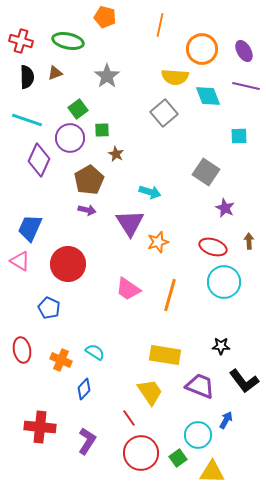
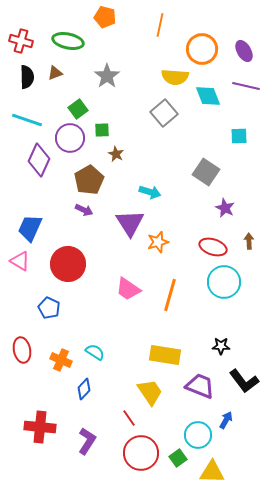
purple arrow at (87, 210): moved 3 px left; rotated 12 degrees clockwise
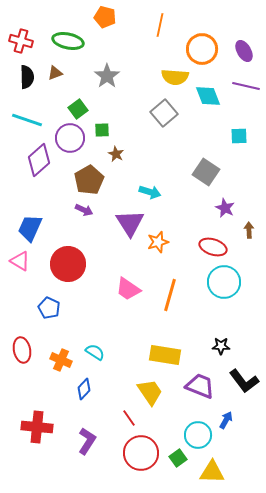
purple diamond at (39, 160): rotated 24 degrees clockwise
brown arrow at (249, 241): moved 11 px up
red cross at (40, 427): moved 3 px left
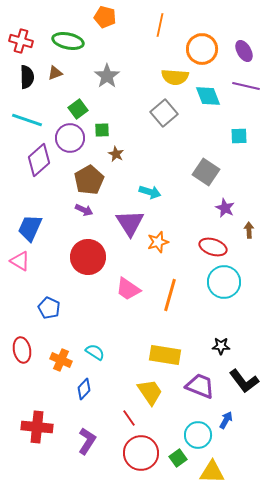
red circle at (68, 264): moved 20 px right, 7 px up
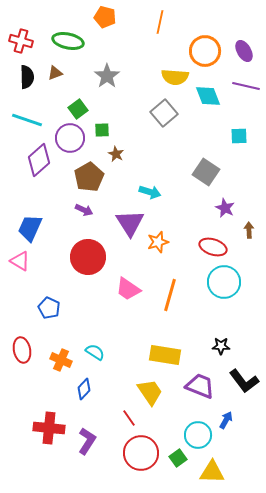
orange line at (160, 25): moved 3 px up
orange circle at (202, 49): moved 3 px right, 2 px down
brown pentagon at (89, 180): moved 3 px up
red cross at (37, 427): moved 12 px right, 1 px down
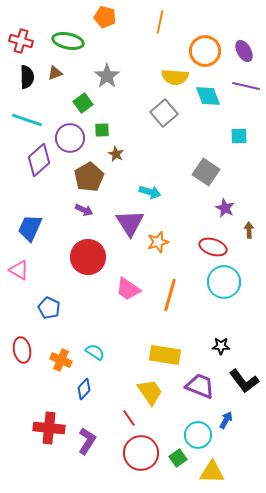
green square at (78, 109): moved 5 px right, 6 px up
pink triangle at (20, 261): moved 1 px left, 9 px down
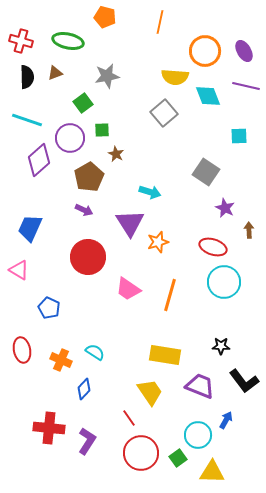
gray star at (107, 76): rotated 25 degrees clockwise
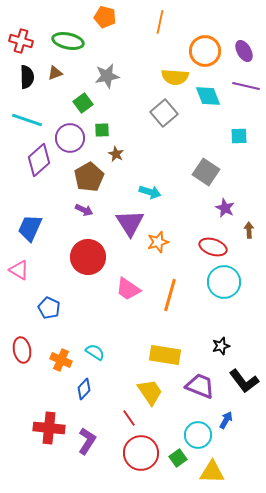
black star at (221, 346): rotated 18 degrees counterclockwise
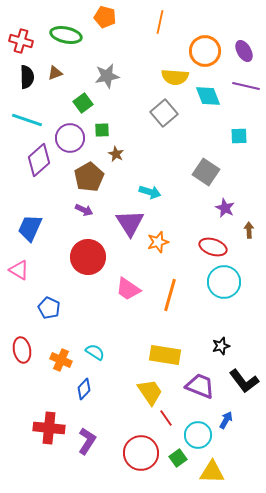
green ellipse at (68, 41): moved 2 px left, 6 px up
red line at (129, 418): moved 37 px right
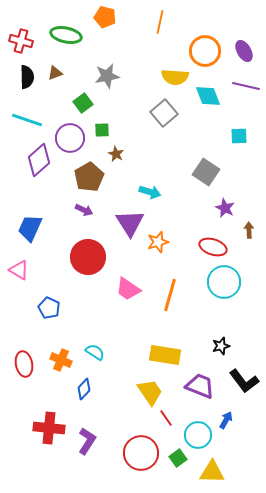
red ellipse at (22, 350): moved 2 px right, 14 px down
